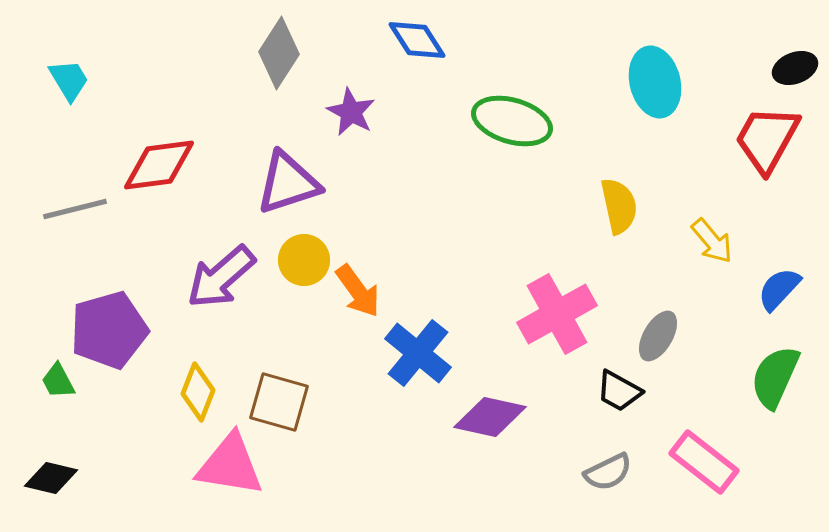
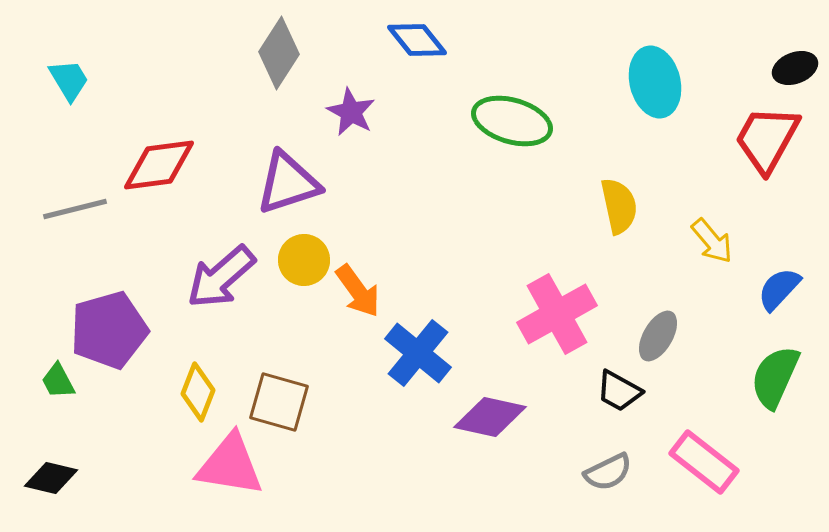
blue diamond: rotated 6 degrees counterclockwise
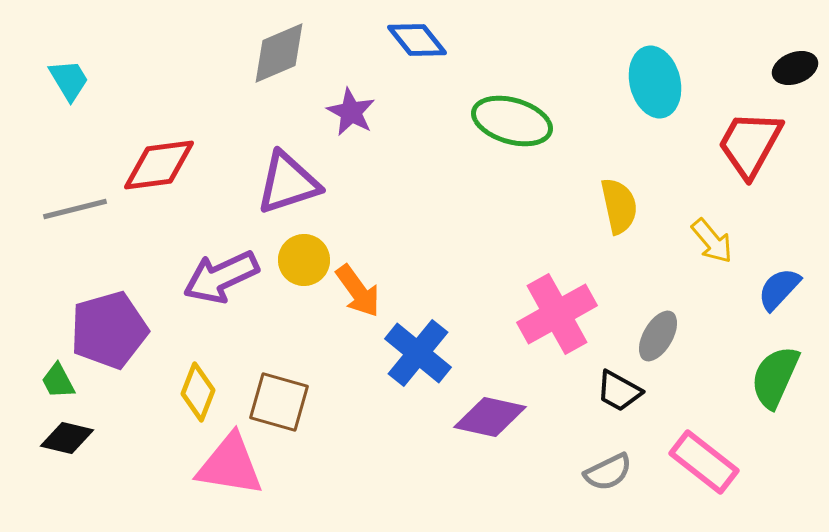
gray diamond: rotated 34 degrees clockwise
red trapezoid: moved 17 px left, 5 px down
purple arrow: rotated 16 degrees clockwise
black diamond: moved 16 px right, 40 px up
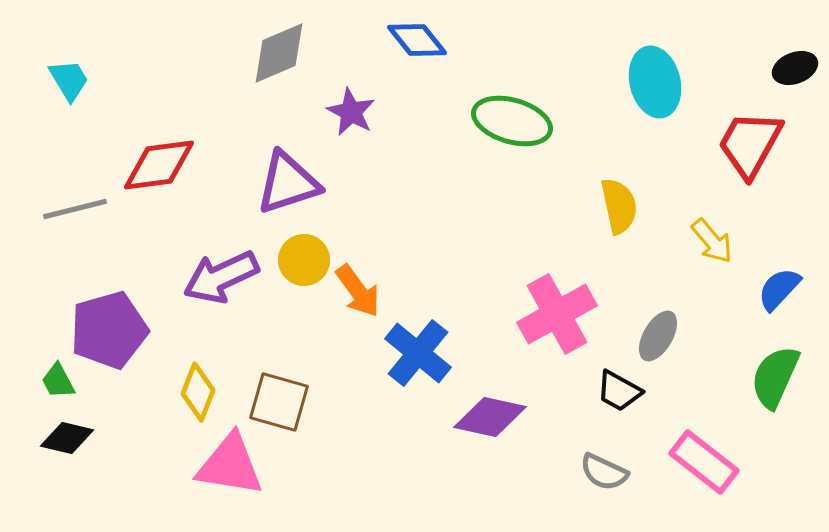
gray semicircle: moved 4 px left; rotated 51 degrees clockwise
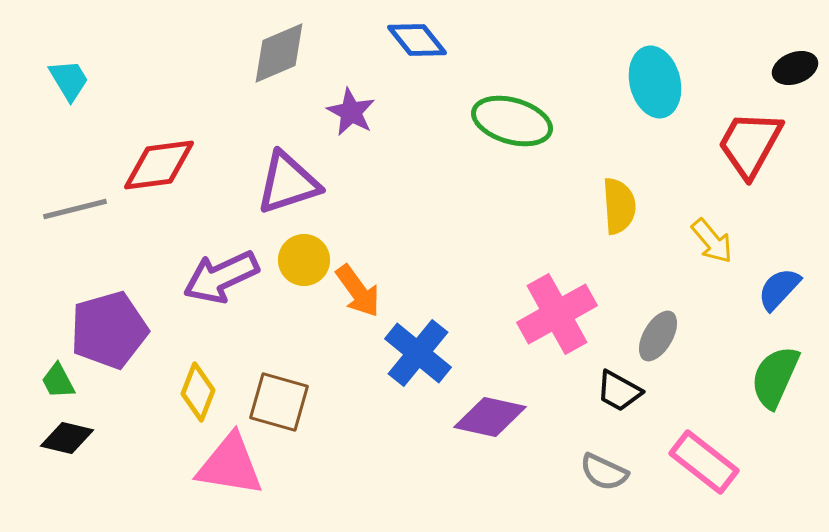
yellow semicircle: rotated 8 degrees clockwise
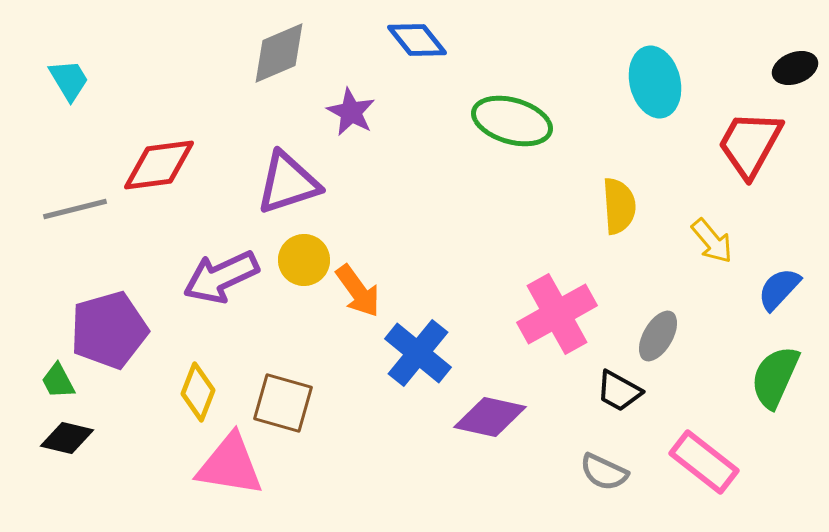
brown square: moved 4 px right, 1 px down
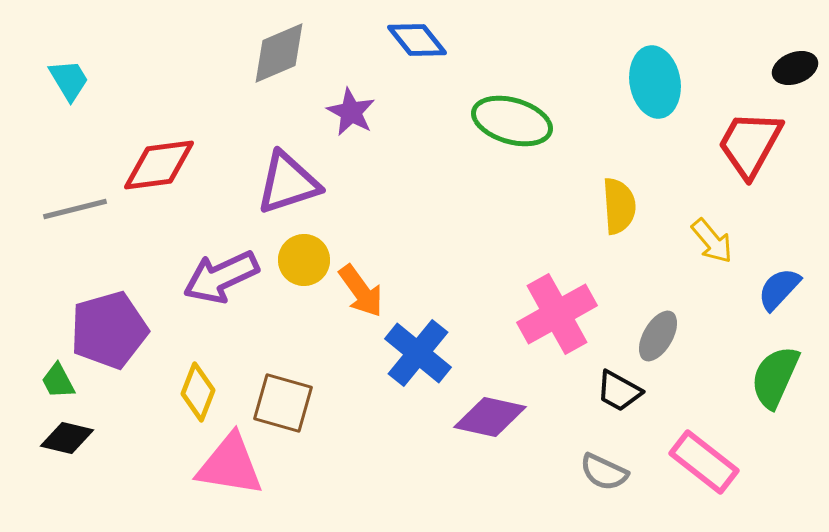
cyan ellipse: rotated 4 degrees clockwise
orange arrow: moved 3 px right
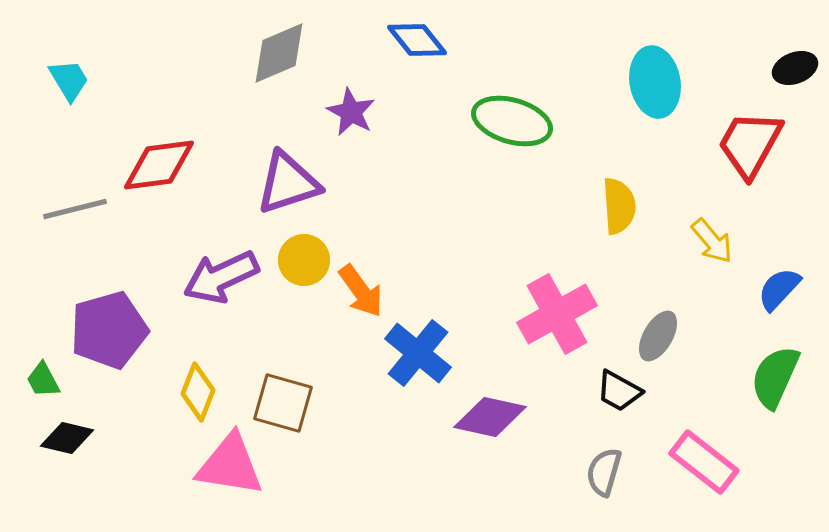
green trapezoid: moved 15 px left, 1 px up
gray semicircle: rotated 81 degrees clockwise
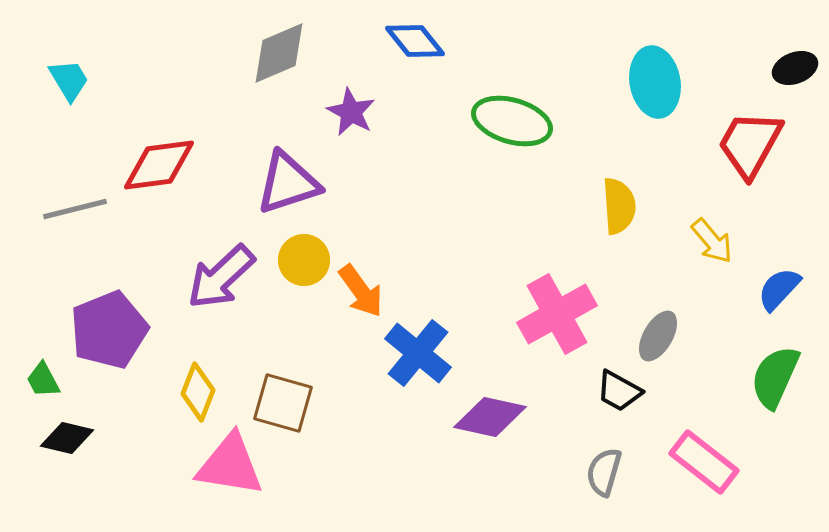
blue diamond: moved 2 px left, 1 px down
purple arrow: rotated 18 degrees counterclockwise
purple pentagon: rotated 6 degrees counterclockwise
